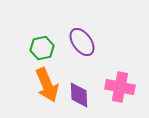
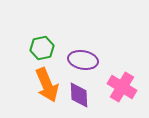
purple ellipse: moved 1 px right, 18 px down; rotated 44 degrees counterclockwise
pink cross: moved 2 px right; rotated 20 degrees clockwise
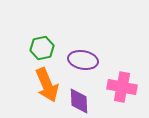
pink cross: rotated 20 degrees counterclockwise
purple diamond: moved 6 px down
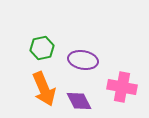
orange arrow: moved 3 px left, 4 px down
purple diamond: rotated 24 degrees counterclockwise
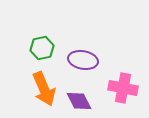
pink cross: moved 1 px right, 1 px down
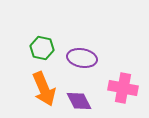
green hexagon: rotated 25 degrees clockwise
purple ellipse: moved 1 px left, 2 px up
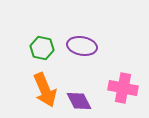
purple ellipse: moved 12 px up
orange arrow: moved 1 px right, 1 px down
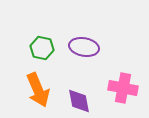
purple ellipse: moved 2 px right, 1 px down
orange arrow: moved 7 px left
purple diamond: rotated 16 degrees clockwise
